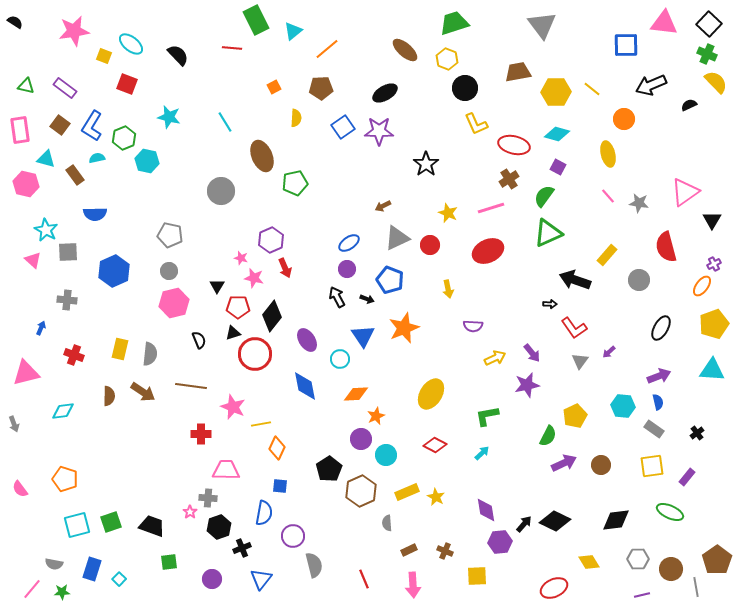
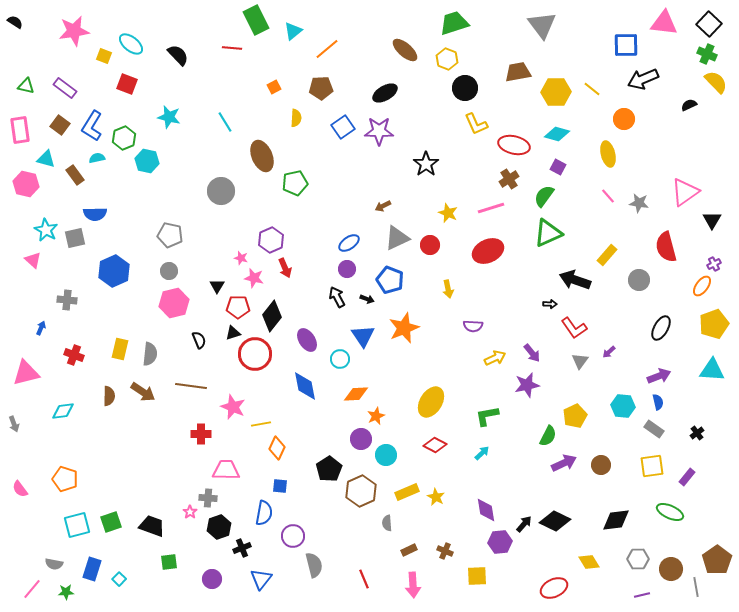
black arrow at (651, 85): moved 8 px left, 6 px up
gray square at (68, 252): moved 7 px right, 14 px up; rotated 10 degrees counterclockwise
yellow ellipse at (431, 394): moved 8 px down
green star at (62, 592): moved 4 px right
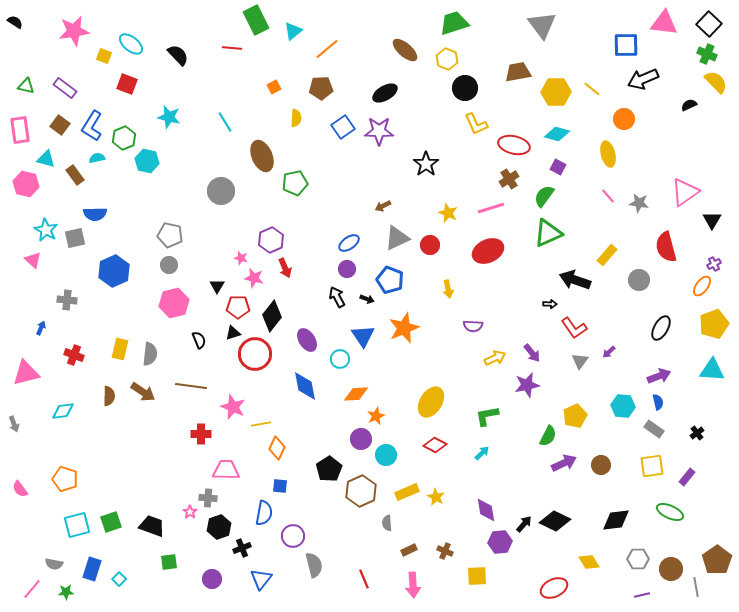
gray circle at (169, 271): moved 6 px up
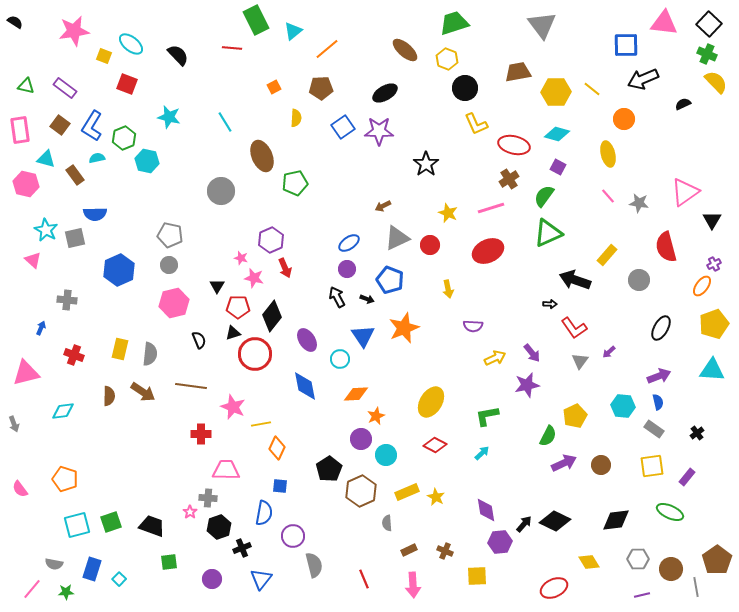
black semicircle at (689, 105): moved 6 px left, 1 px up
blue hexagon at (114, 271): moved 5 px right, 1 px up
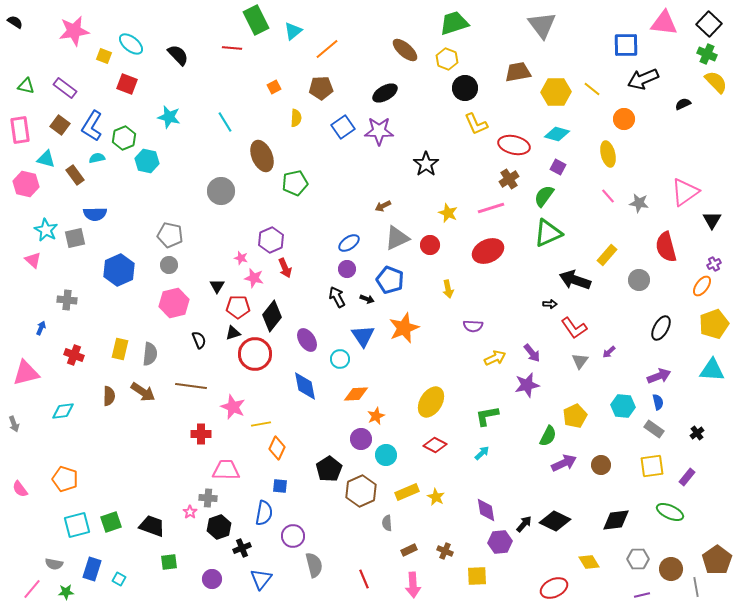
cyan square at (119, 579): rotated 16 degrees counterclockwise
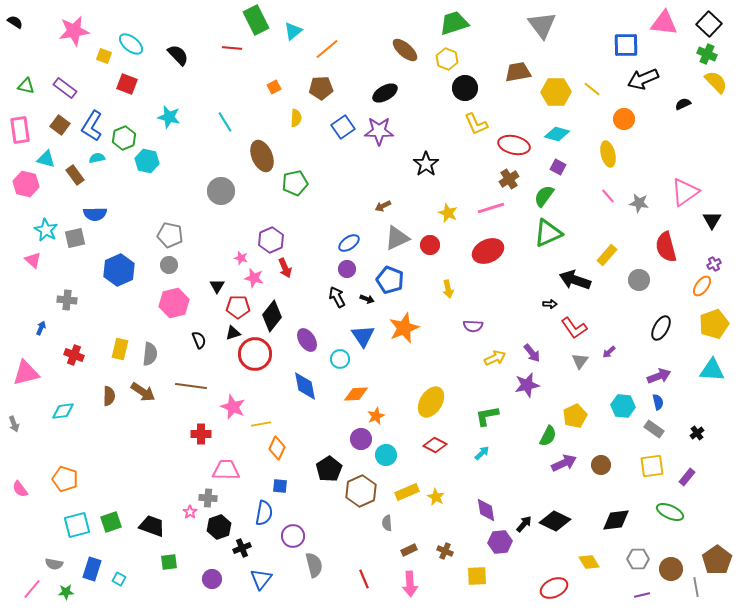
pink arrow at (413, 585): moved 3 px left, 1 px up
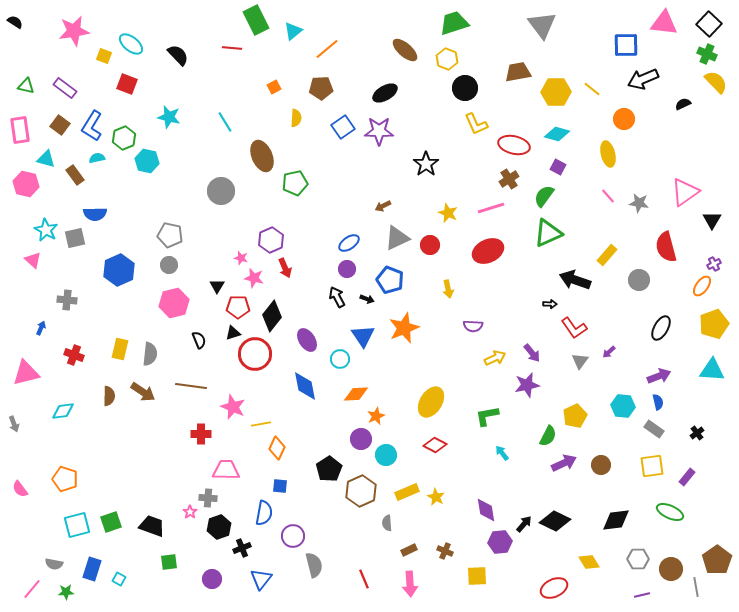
cyan arrow at (482, 453): moved 20 px right; rotated 84 degrees counterclockwise
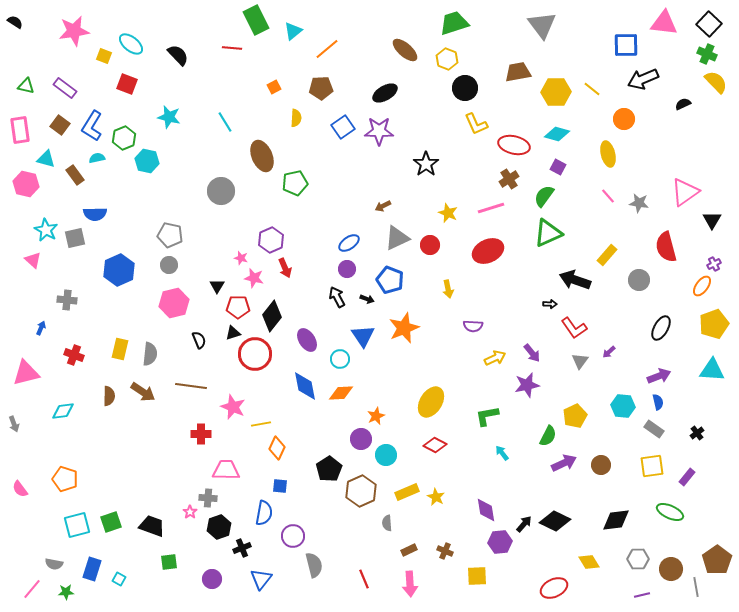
orange diamond at (356, 394): moved 15 px left, 1 px up
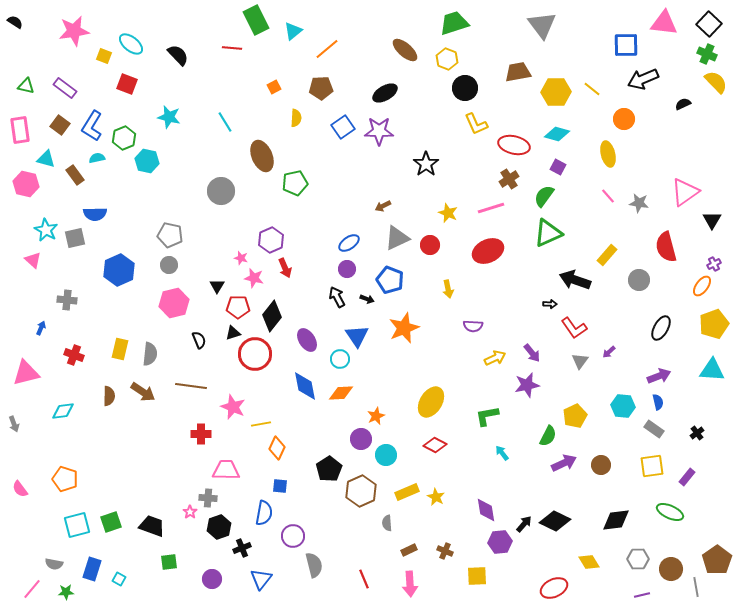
blue triangle at (363, 336): moved 6 px left
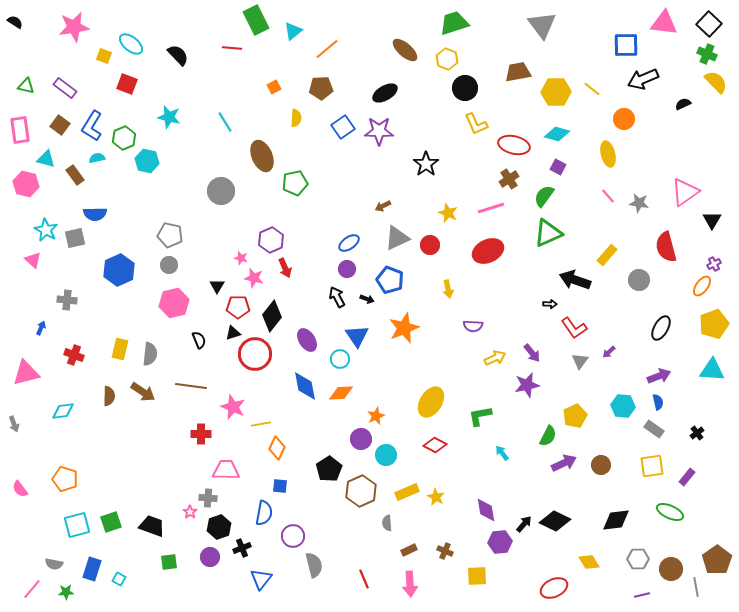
pink star at (74, 31): moved 4 px up
green L-shape at (487, 416): moved 7 px left
purple circle at (212, 579): moved 2 px left, 22 px up
